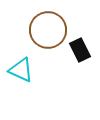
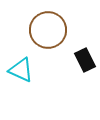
black rectangle: moved 5 px right, 10 px down
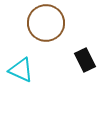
brown circle: moved 2 px left, 7 px up
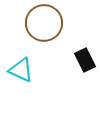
brown circle: moved 2 px left
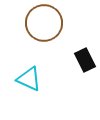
cyan triangle: moved 8 px right, 9 px down
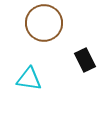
cyan triangle: rotated 16 degrees counterclockwise
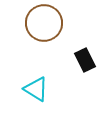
cyan triangle: moved 7 px right, 10 px down; rotated 24 degrees clockwise
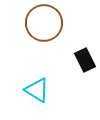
cyan triangle: moved 1 px right, 1 px down
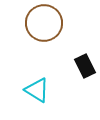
black rectangle: moved 6 px down
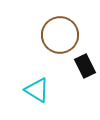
brown circle: moved 16 px right, 12 px down
